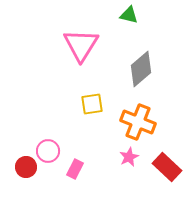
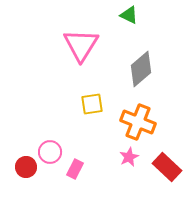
green triangle: rotated 12 degrees clockwise
pink circle: moved 2 px right, 1 px down
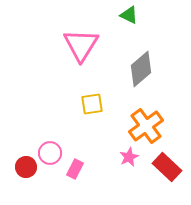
orange cross: moved 8 px right, 4 px down; rotated 32 degrees clockwise
pink circle: moved 1 px down
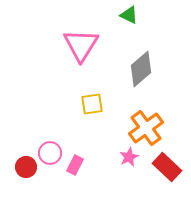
orange cross: moved 2 px down
pink rectangle: moved 4 px up
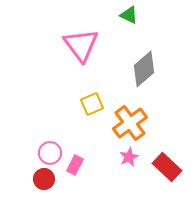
pink triangle: rotated 9 degrees counterclockwise
gray diamond: moved 3 px right
yellow square: rotated 15 degrees counterclockwise
orange cross: moved 16 px left, 5 px up
red circle: moved 18 px right, 12 px down
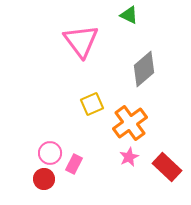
pink triangle: moved 4 px up
pink rectangle: moved 1 px left, 1 px up
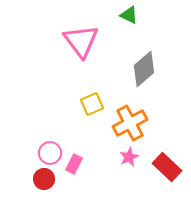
orange cross: rotated 8 degrees clockwise
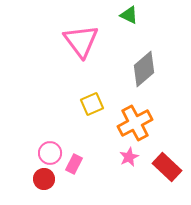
orange cross: moved 5 px right
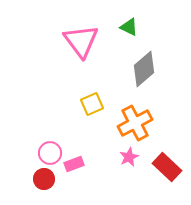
green triangle: moved 12 px down
pink rectangle: rotated 42 degrees clockwise
